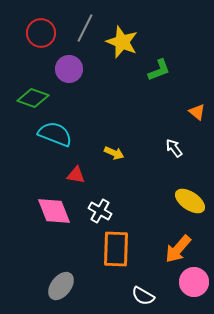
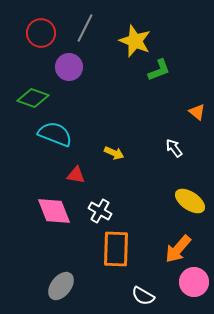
yellow star: moved 13 px right, 1 px up
purple circle: moved 2 px up
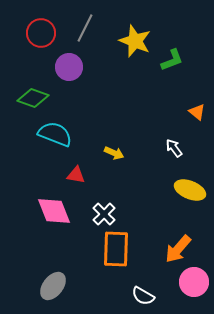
green L-shape: moved 13 px right, 10 px up
yellow ellipse: moved 11 px up; rotated 12 degrees counterclockwise
white cross: moved 4 px right, 3 px down; rotated 15 degrees clockwise
gray ellipse: moved 8 px left
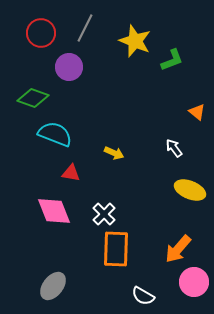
red triangle: moved 5 px left, 2 px up
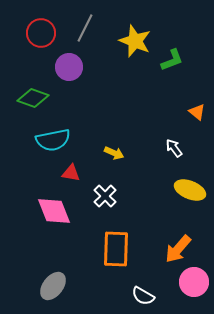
cyan semicircle: moved 2 px left, 6 px down; rotated 148 degrees clockwise
white cross: moved 1 px right, 18 px up
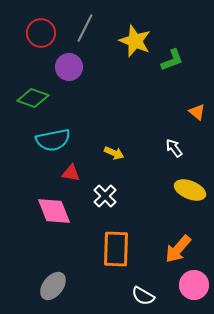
pink circle: moved 3 px down
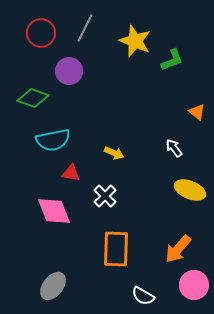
purple circle: moved 4 px down
